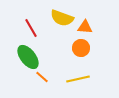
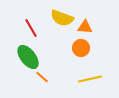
yellow line: moved 12 px right
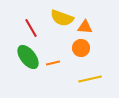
orange line: moved 11 px right, 14 px up; rotated 56 degrees counterclockwise
